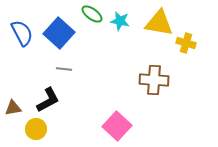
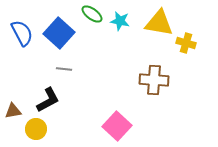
brown triangle: moved 3 px down
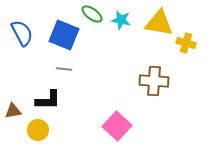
cyan star: moved 1 px right, 1 px up
blue square: moved 5 px right, 2 px down; rotated 20 degrees counterclockwise
brown cross: moved 1 px down
black L-shape: rotated 28 degrees clockwise
yellow circle: moved 2 px right, 1 px down
